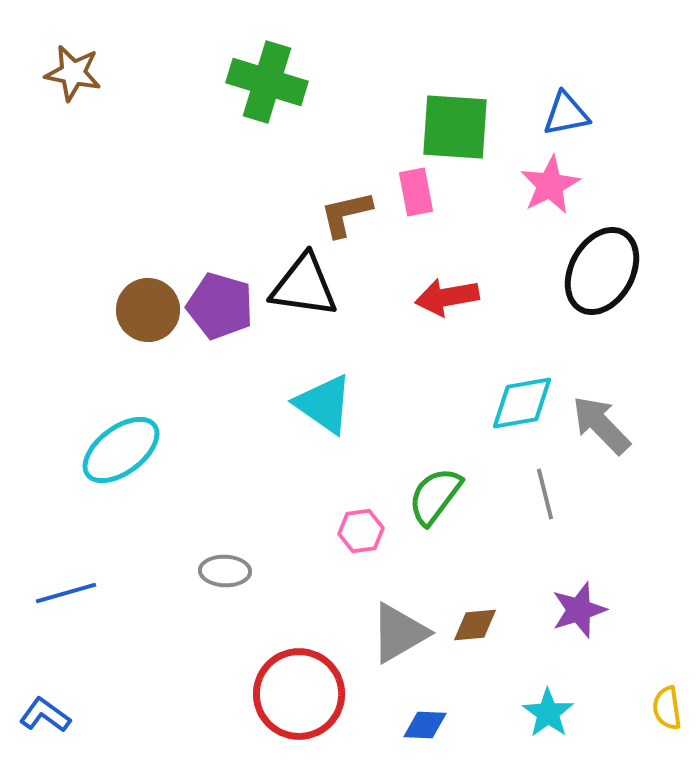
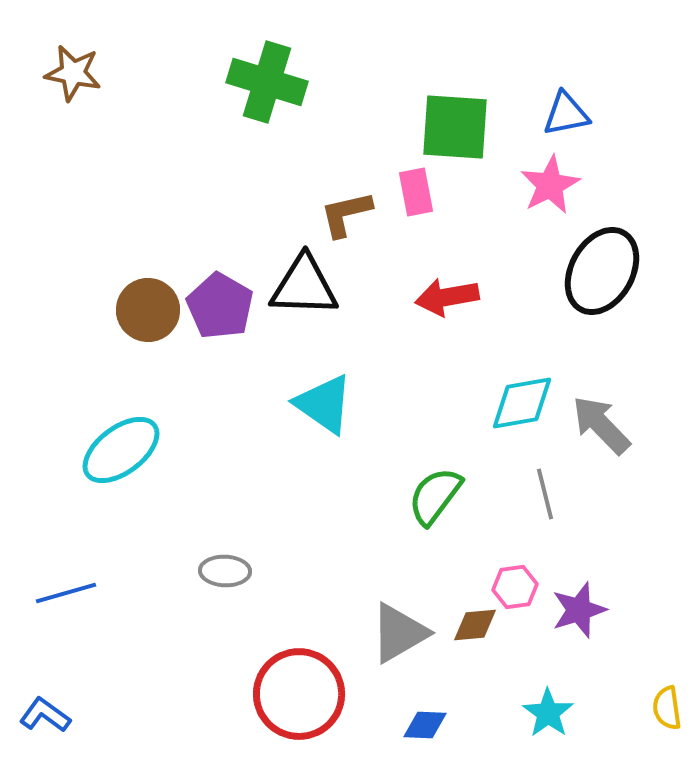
black triangle: rotated 6 degrees counterclockwise
purple pentagon: rotated 14 degrees clockwise
pink hexagon: moved 154 px right, 56 px down
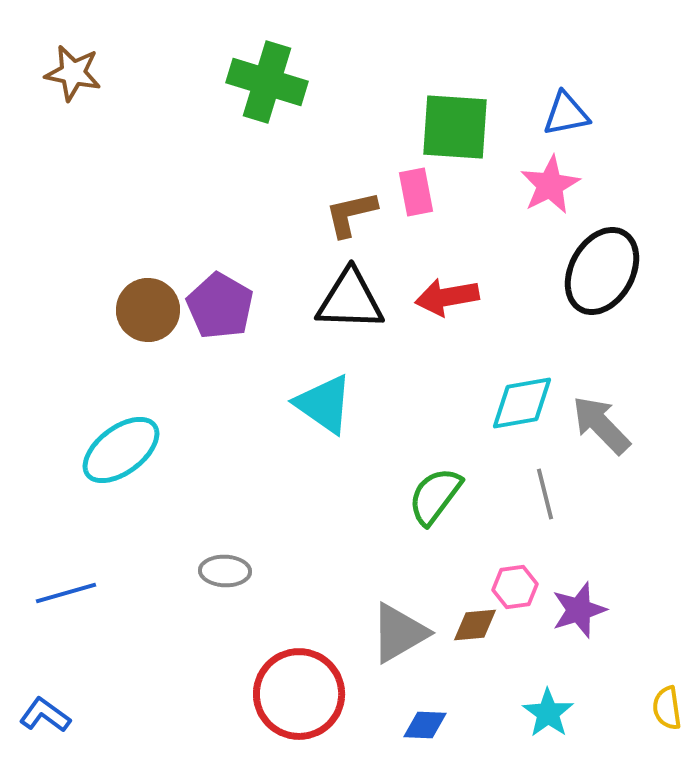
brown L-shape: moved 5 px right
black triangle: moved 46 px right, 14 px down
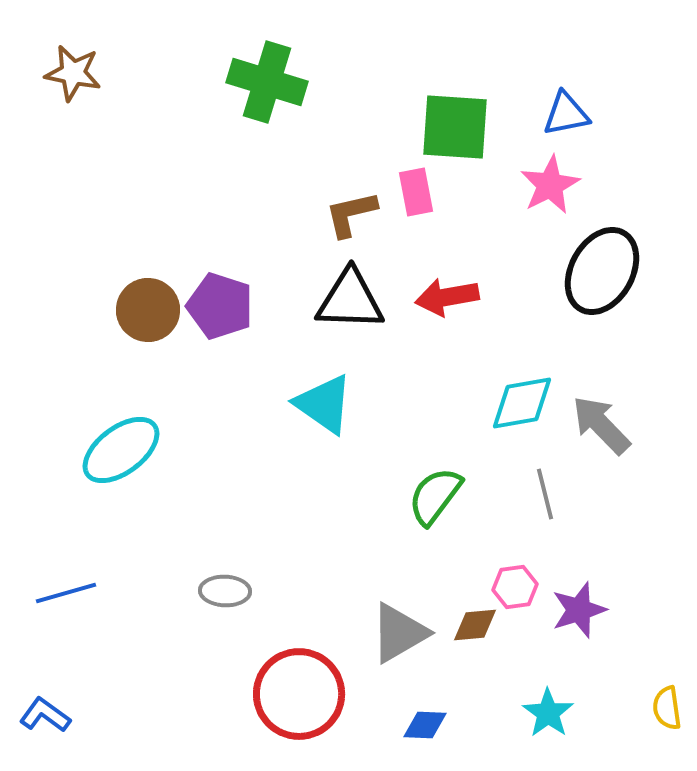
purple pentagon: rotated 12 degrees counterclockwise
gray ellipse: moved 20 px down
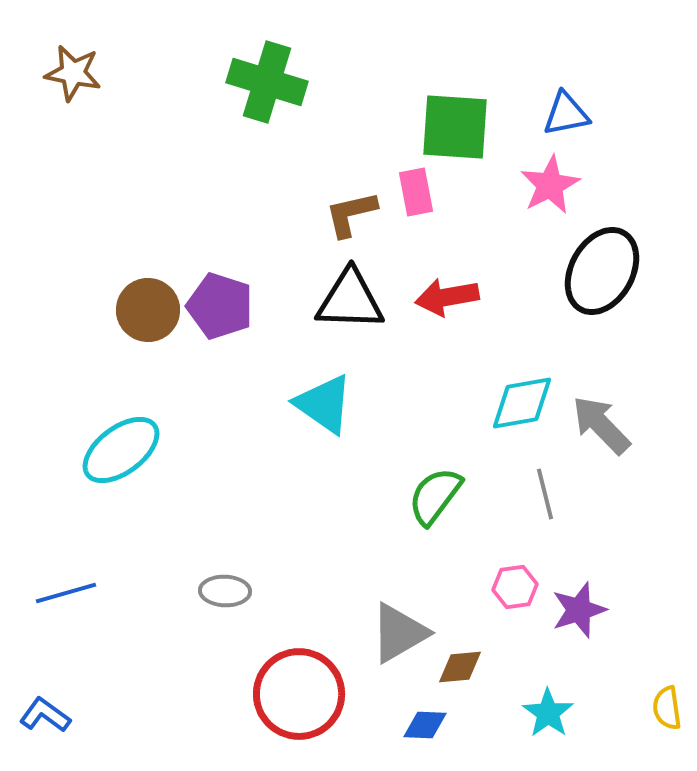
brown diamond: moved 15 px left, 42 px down
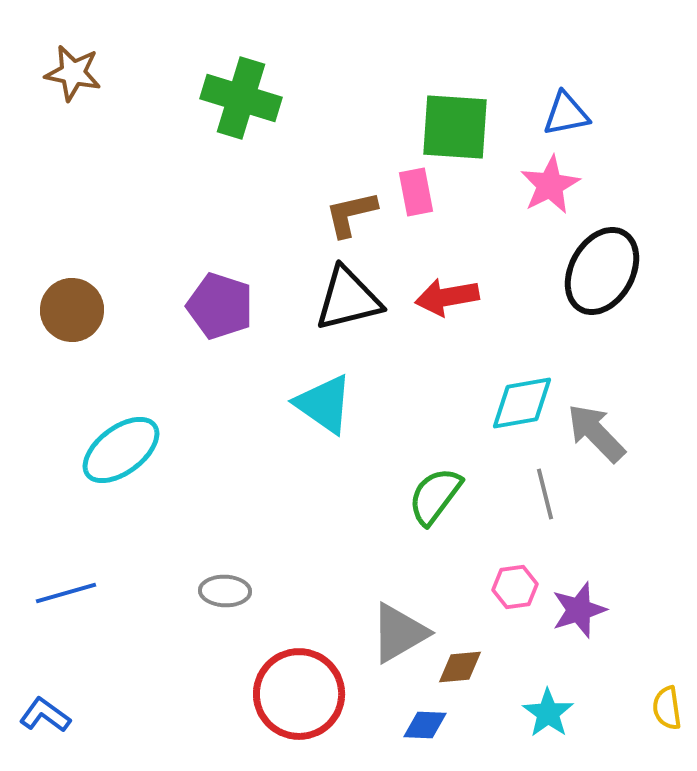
green cross: moved 26 px left, 16 px down
black triangle: moved 2 px left, 1 px up; rotated 16 degrees counterclockwise
brown circle: moved 76 px left
gray arrow: moved 5 px left, 8 px down
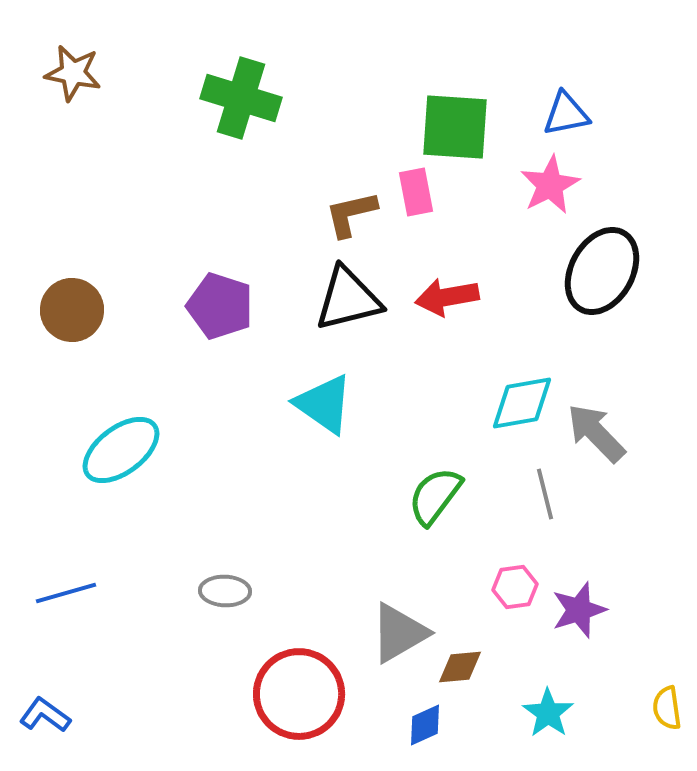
blue diamond: rotated 27 degrees counterclockwise
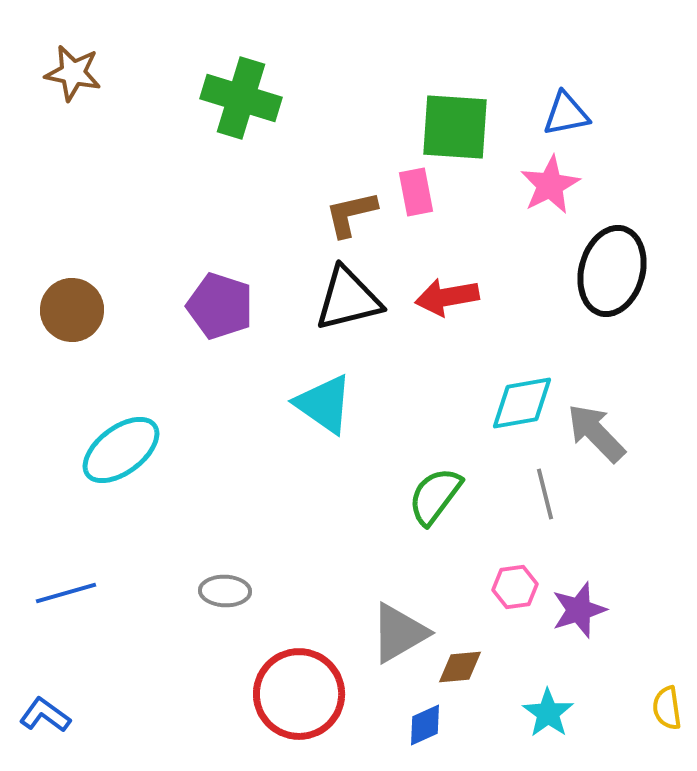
black ellipse: moved 10 px right; rotated 14 degrees counterclockwise
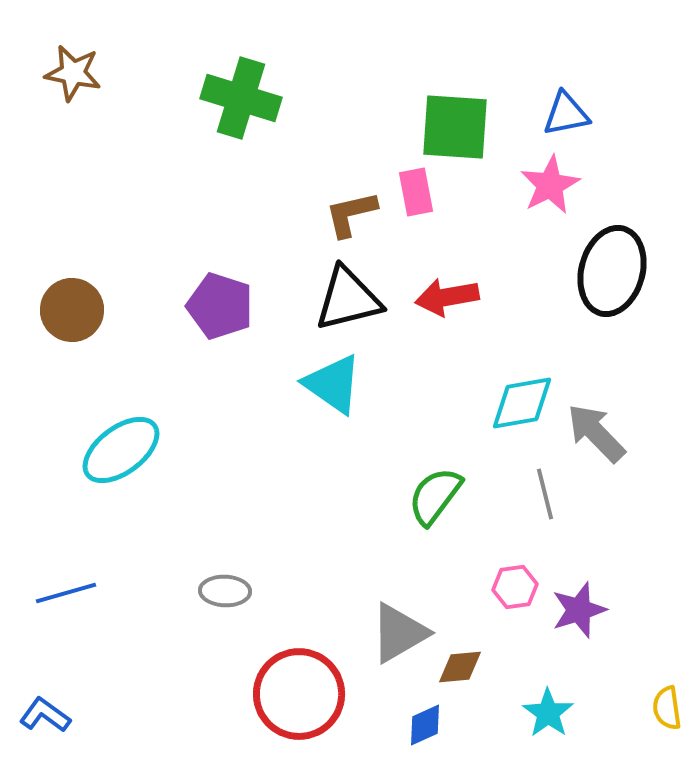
cyan triangle: moved 9 px right, 20 px up
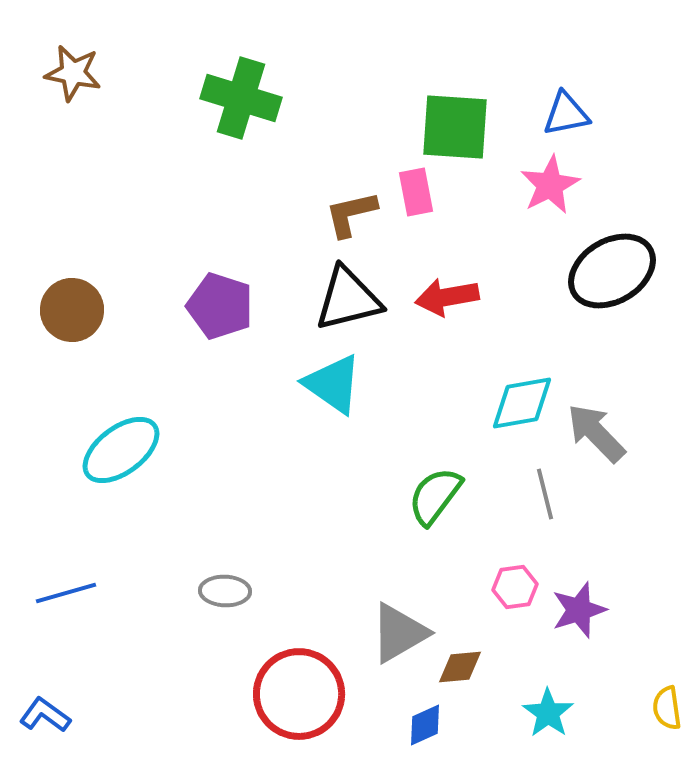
black ellipse: rotated 44 degrees clockwise
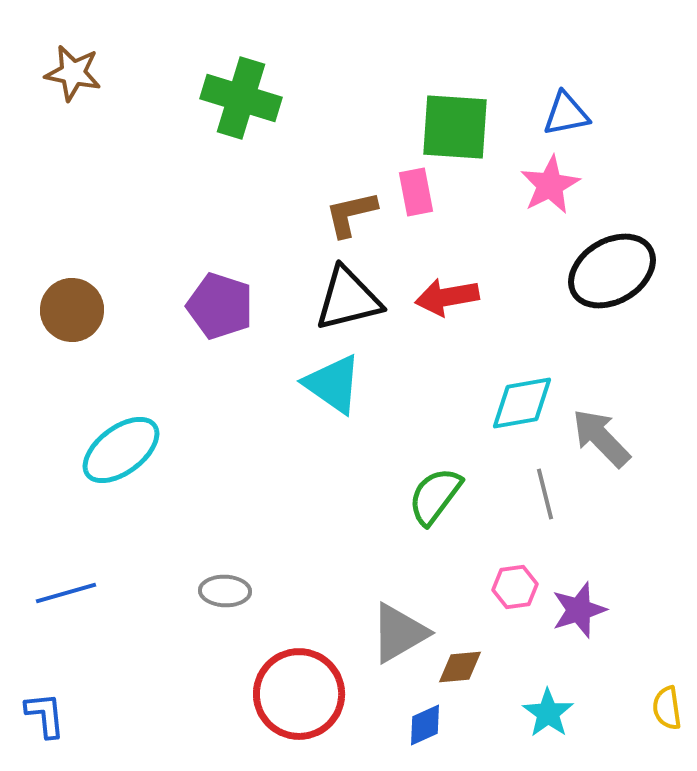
gray arrow: moved 5 px right, 5 px down
blue L-shape: rotated 48 degrees clockwise
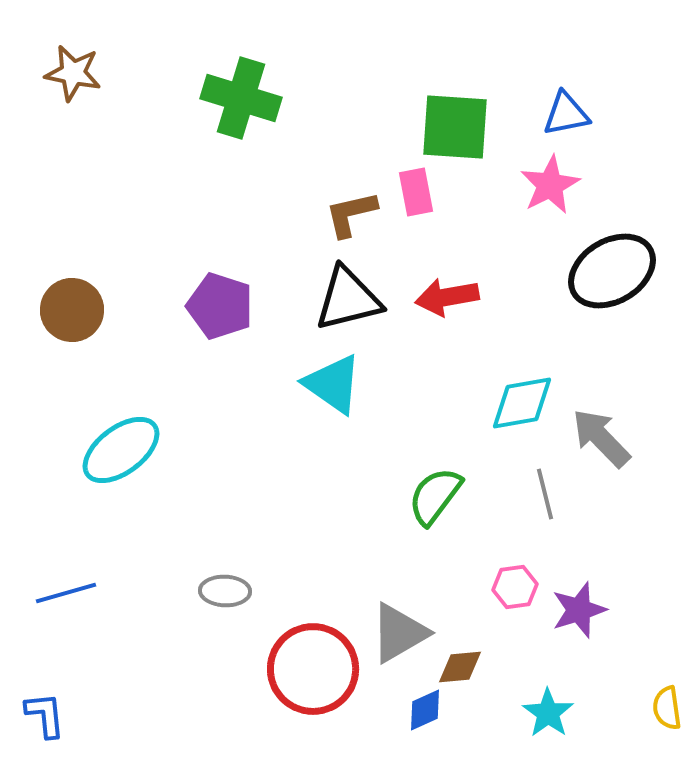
red circle: moved 14 px right, 25 px up
blue diamond: moved 15 px up
